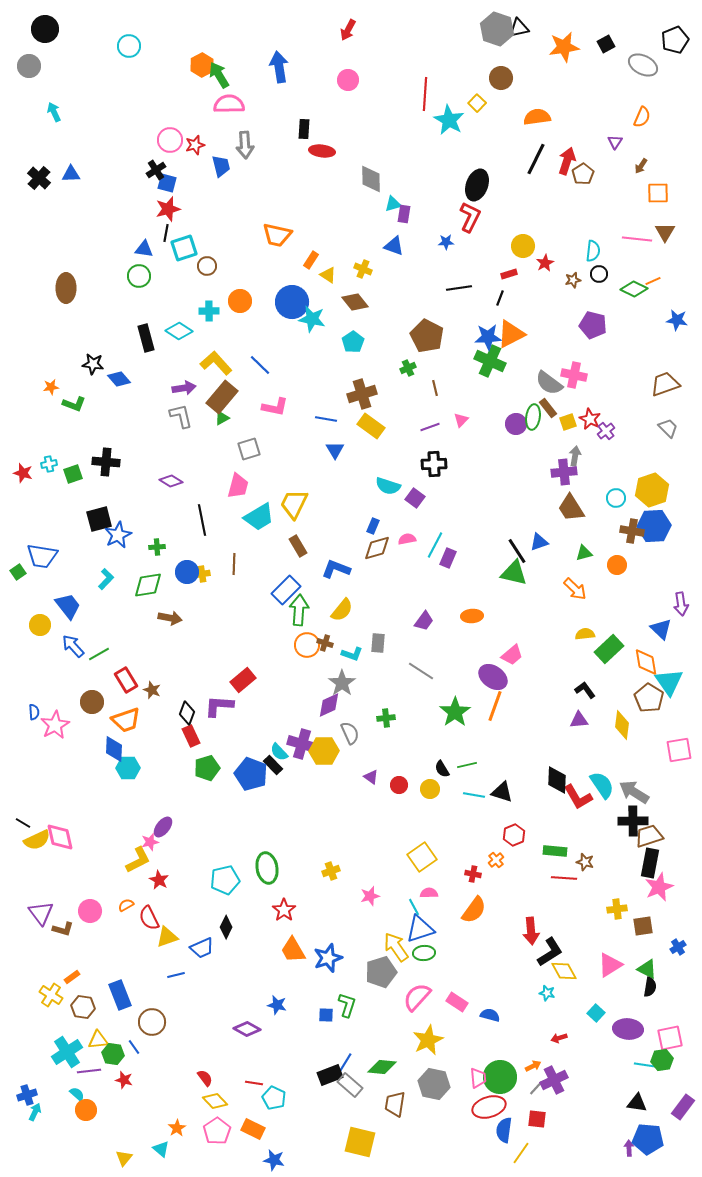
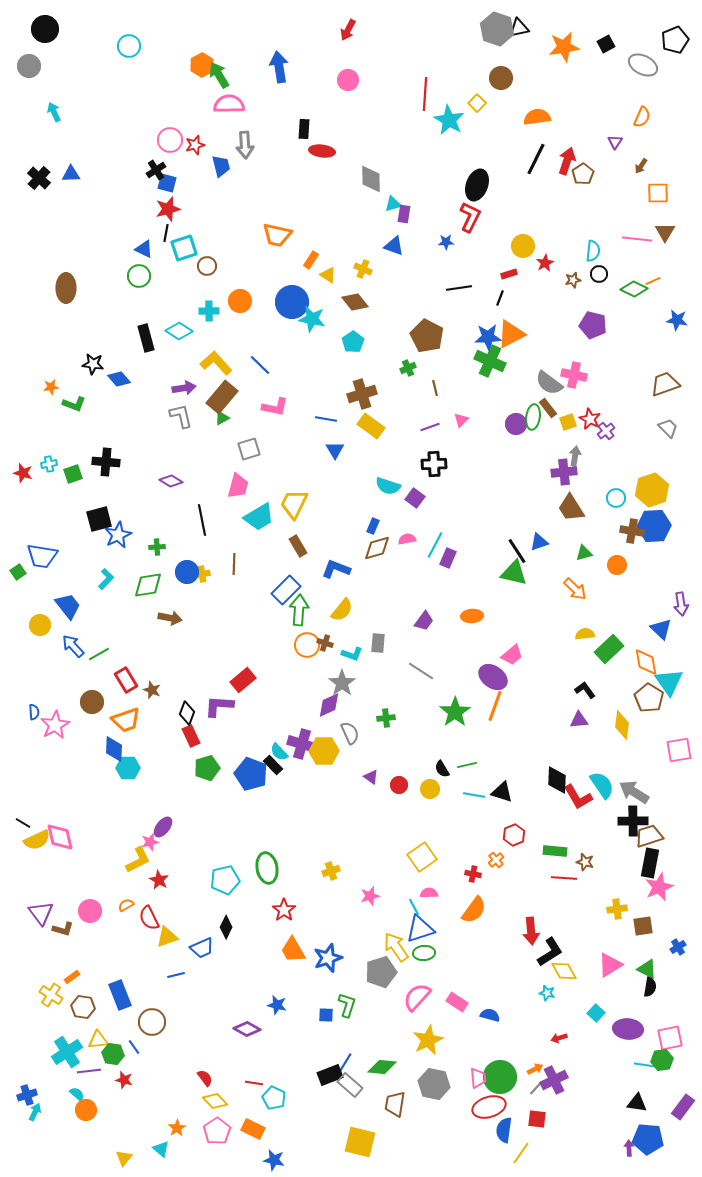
blue triangle at (144, 249): rotated 18 degrees clockwise
orange arrow at (533, 1066): moved 2 px right, 3 px down
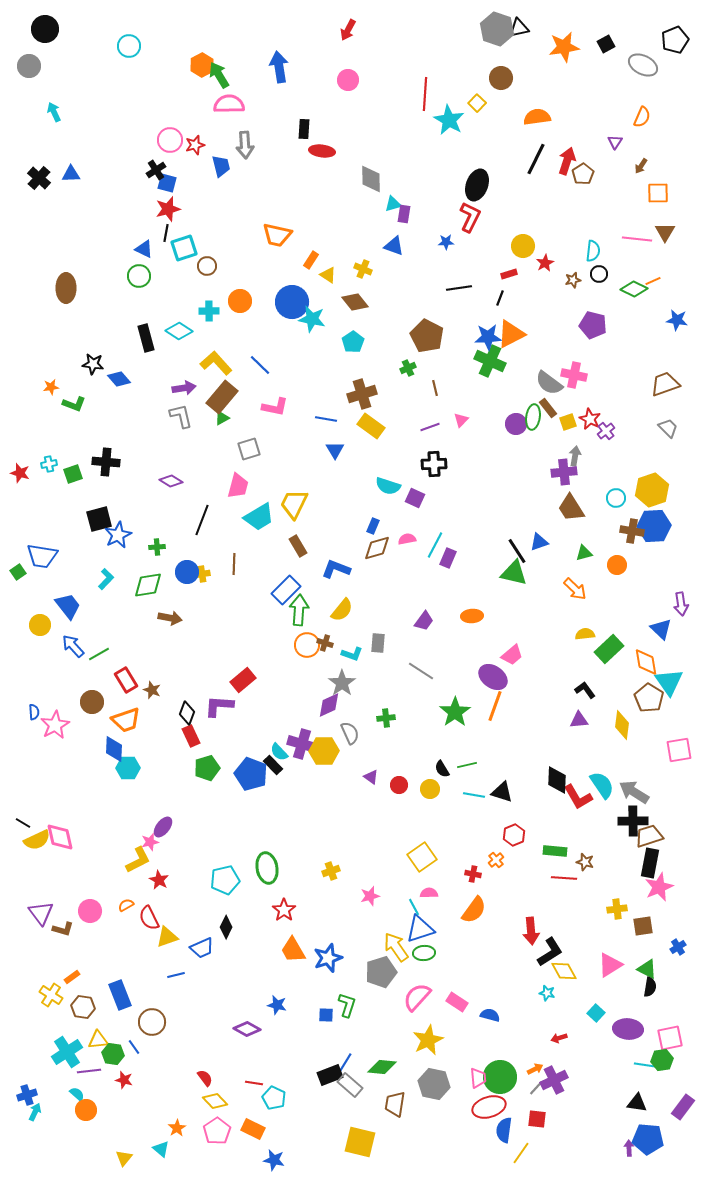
red star at (23, 473): moved 3 px left
purple square at (415, 498): rotated 12 degrees counterclockwise
black line at (202, 520): rotated 32 degrees clockwise
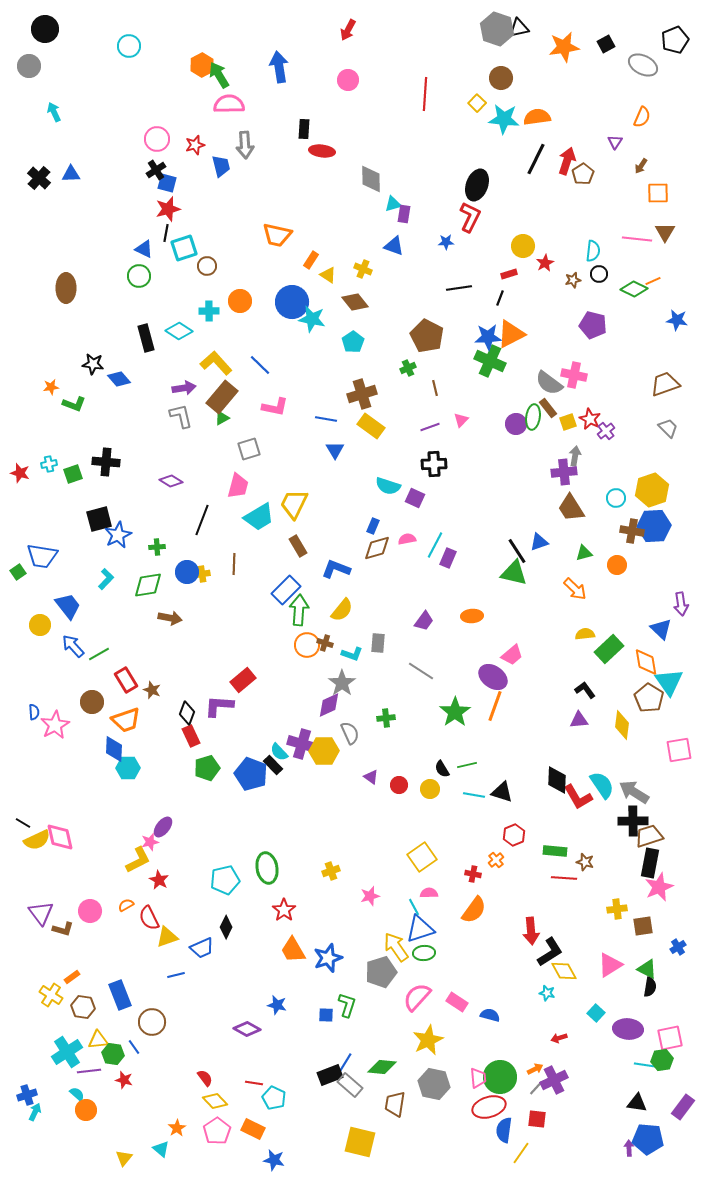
cyan star at (449, 120): moved 55 px right, 1 px up; rotated 24 degrees counterclockwise
pink circle at (170, 140): moved 13 px left, 1 px up
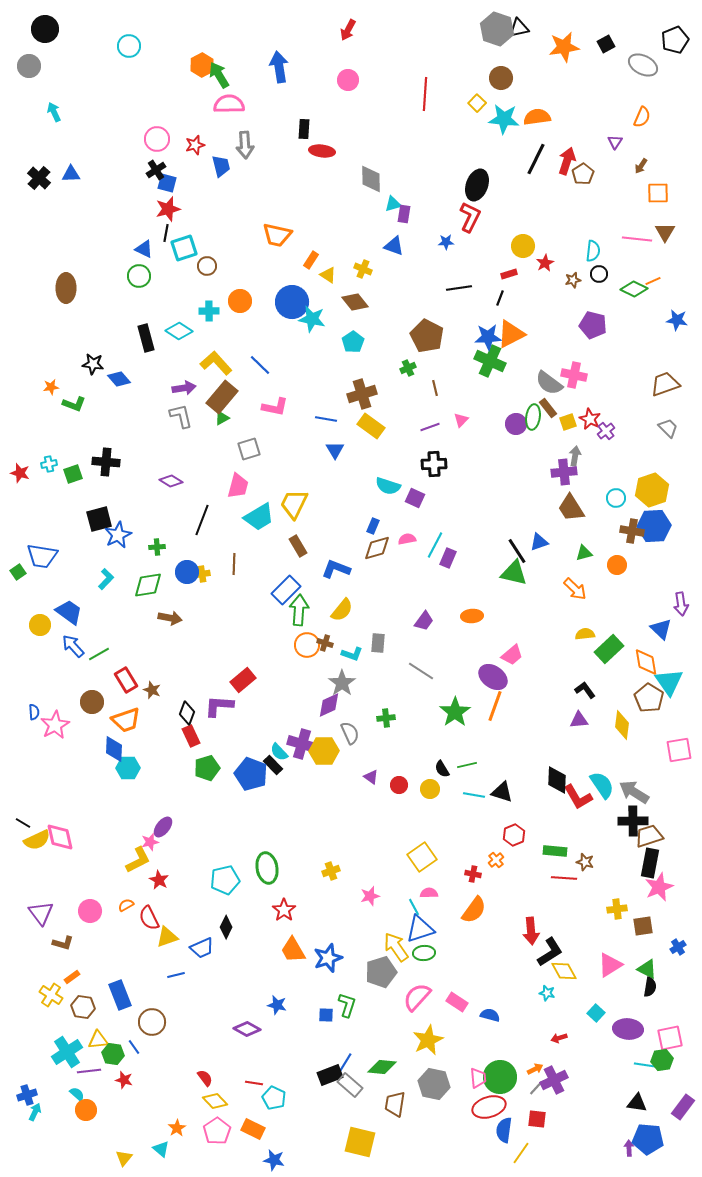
blue trapezoid at (68, 606): moved 1 px right, 6 px down; rotated 16 degrees counterclockwise
brown L-shape at (63, 929): moved 14 px down
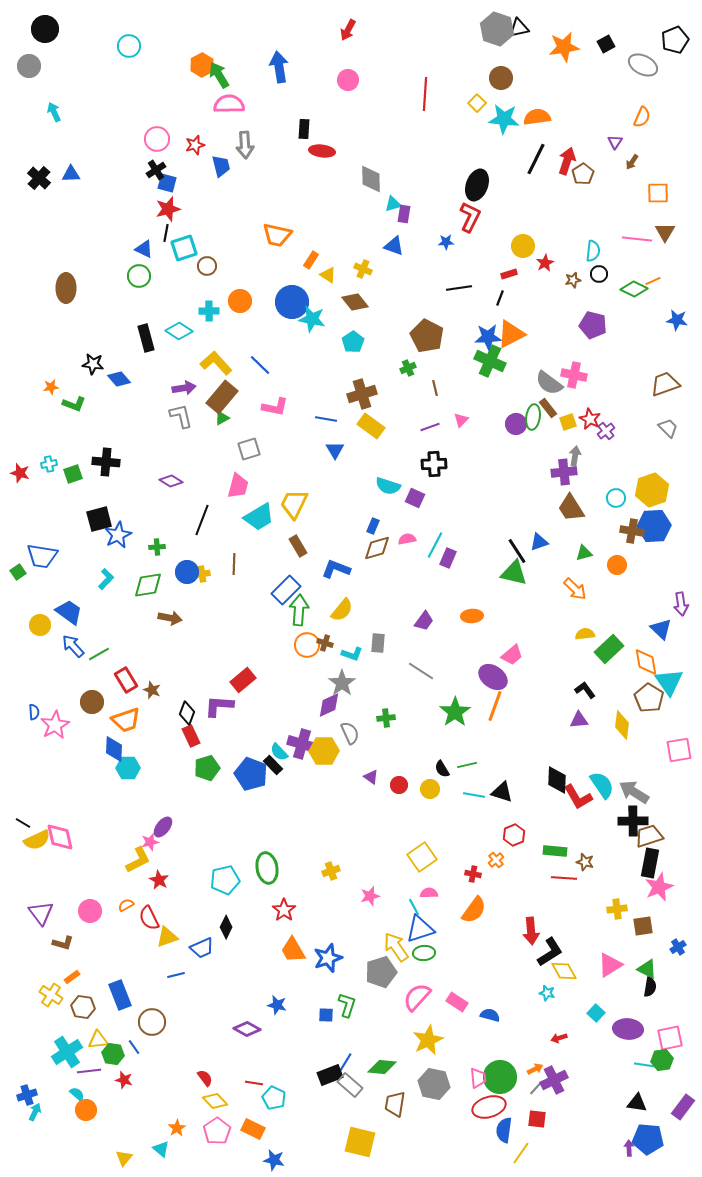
brown arrow at (641, 166): moved 9 px left, 4 px up
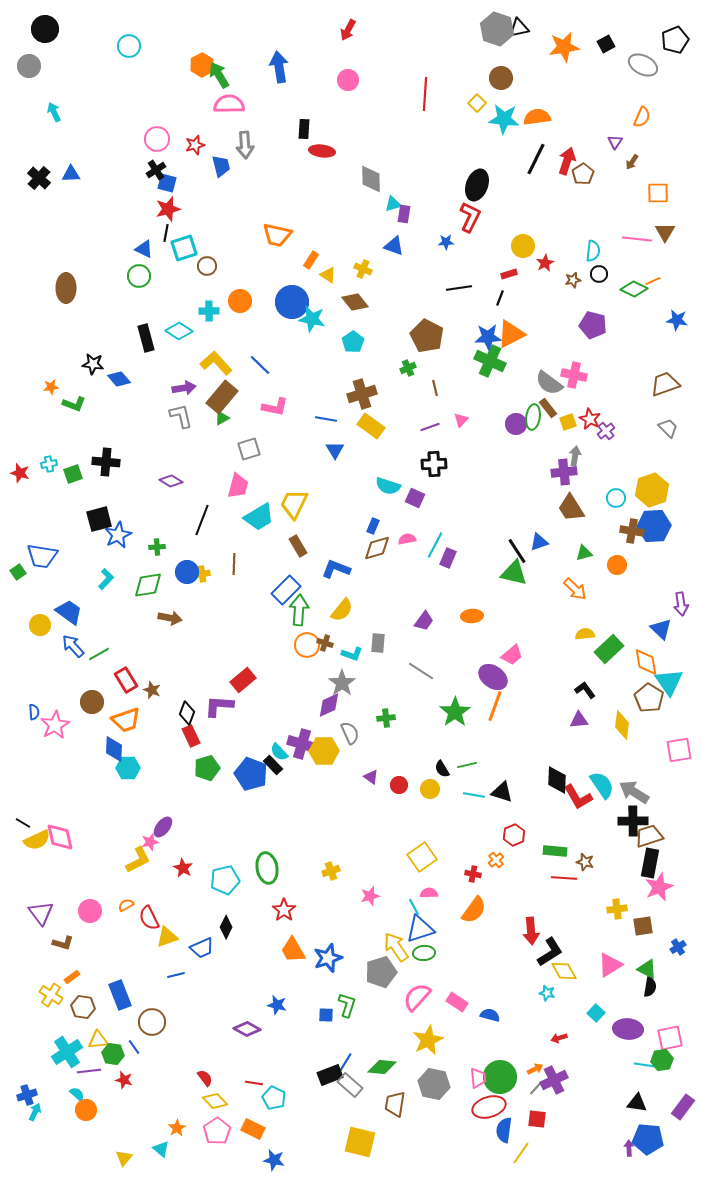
red star at (159, 880): moved 24 px right, 12 px up
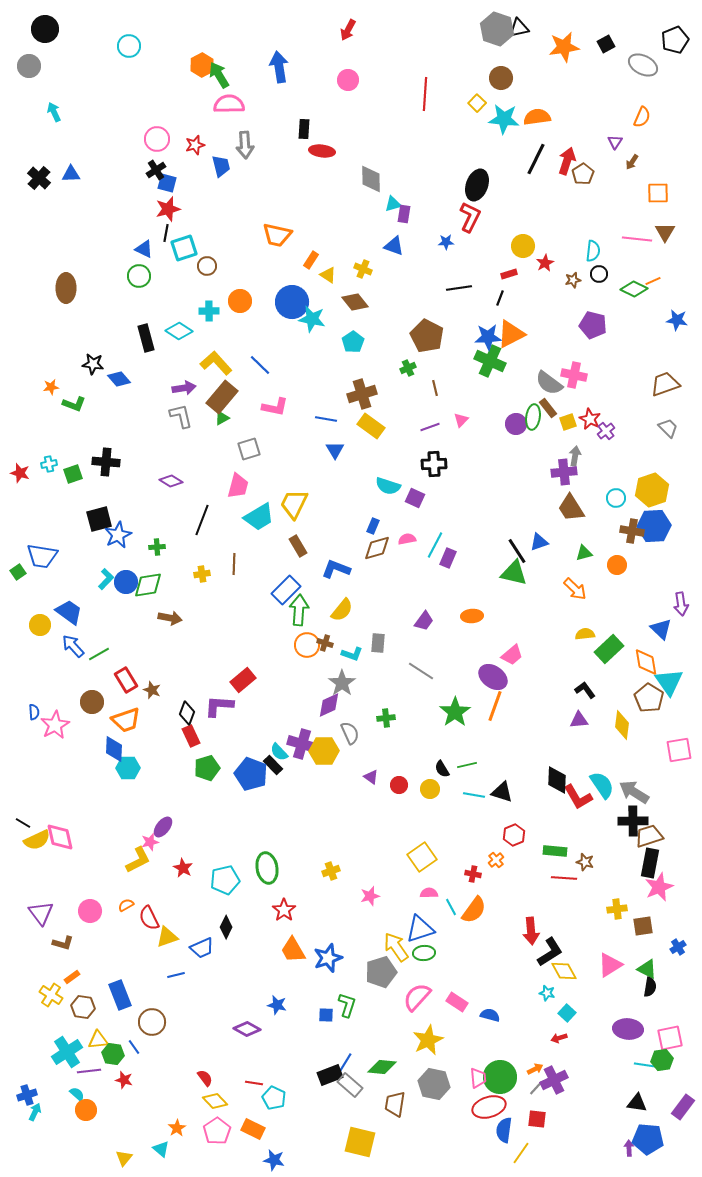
blue circle at (187, 572): moved 61 px left, 10 px down
cyan line at (414, 907): moved 37 px right
cyan square at (596, 1013): moved 29 px left
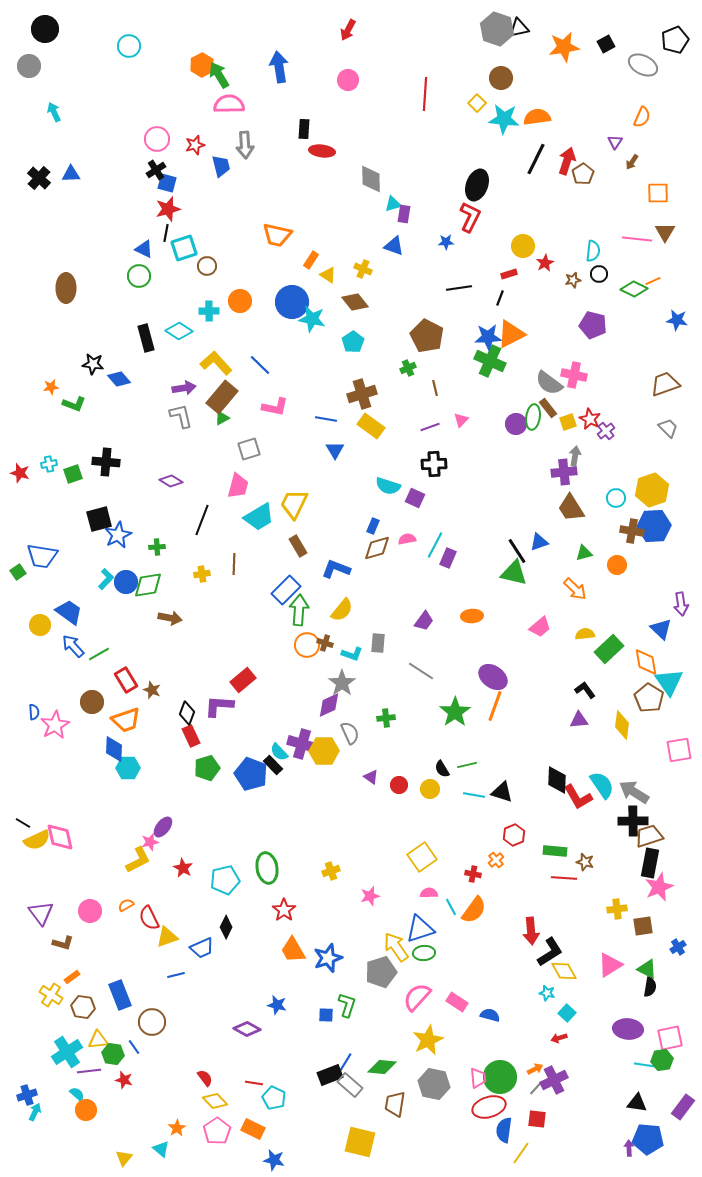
pink trapezoid at (512, 655): moved 28 px right, 28 px up
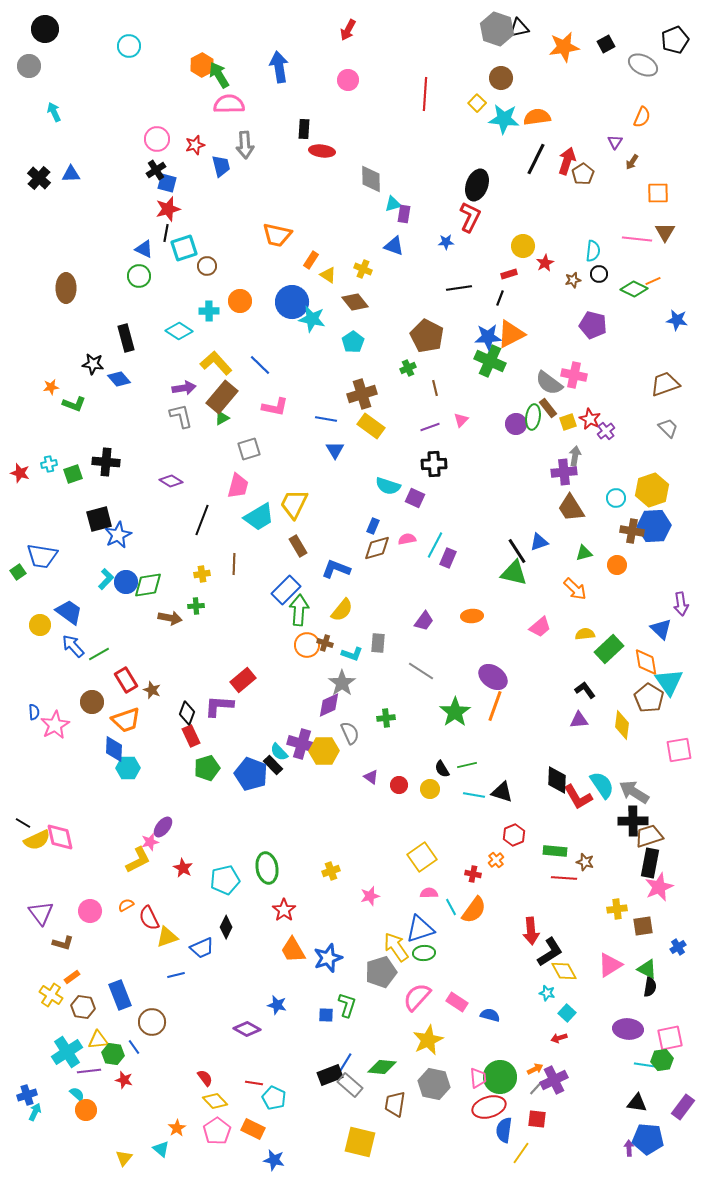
black rectangle at (146, 338): moved 20 px left
green cross at (157, 547): moved 39 px right, 59 px down
